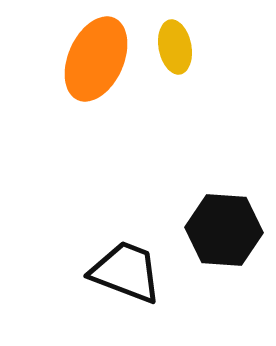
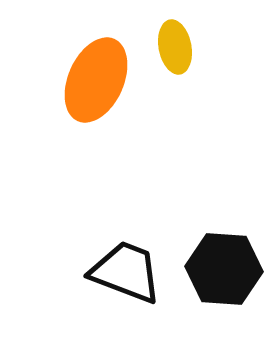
orange ellipse: moved 21 px down
black hexagon: moved 39 px down
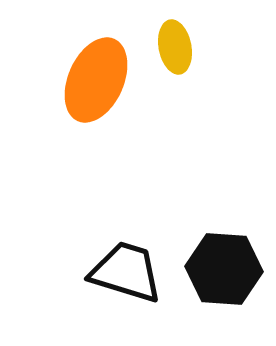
black trapezoid: rotated 4 degrees counterclockwise
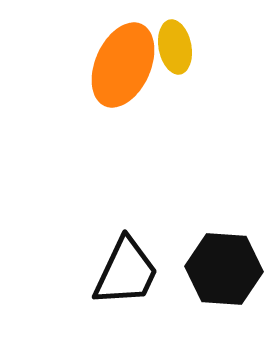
orange ellipse: moved 27 px right, 15 px up
black trapezoid: rotated 98 degrees clockwise
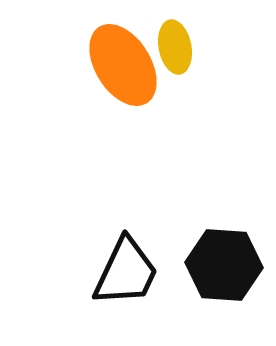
orange ellipse: rotated 56 degrees counterclockwise
black hexagon: moved 4 px up
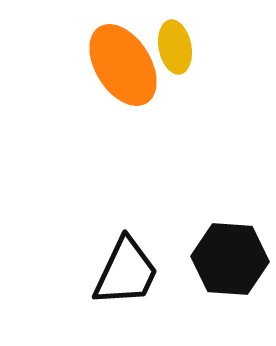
black hexagon: moved 6 px right, 6 px up
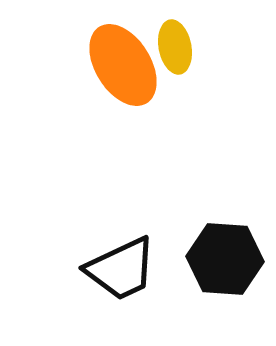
black hexagon: moved 5 px left
black trapezoid: moved 5 px left, 3 px up; rotated 40 degrees clockwise
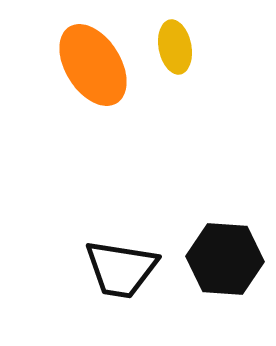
orange ellipse: moved 30 px left
black trapezoid: rotated 34 degrees clockwise
